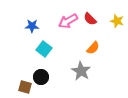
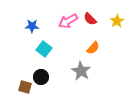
yellow star: rotated 24 degrees clockwise
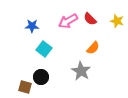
yellow star: rotated 24 degrees counterclockwise
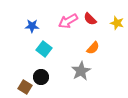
yellow star: moved 2 px down
gray star: rotated 12 degrees clockwise
brown square: rotated 16 degrees clockwise
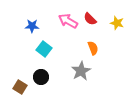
pink arrow: rotated 60 degrees clockwise
orange semicircle: rotated 64 degrees counterclockwise
brown square: moved 5 px left
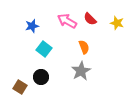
pink arrow: moved 1 px left
blue star: rotated 16 degrees counterclockwise
orange semicircle: moved 9 px left, 1 px up
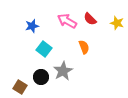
gray star: moved 18 px left
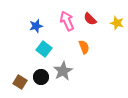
pink arrow: rotated 36 degrees clockwise
blue star: moved 4 px right
brown square: moved 5 px up
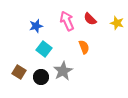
brown square: moved 1 px left, 10 px up
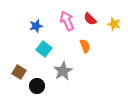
yellow star: moved 3 px left, 1 px down
orange semicircle: moved 1 px right, 1 px up
black circle: moved 4 px left, 9 px down
